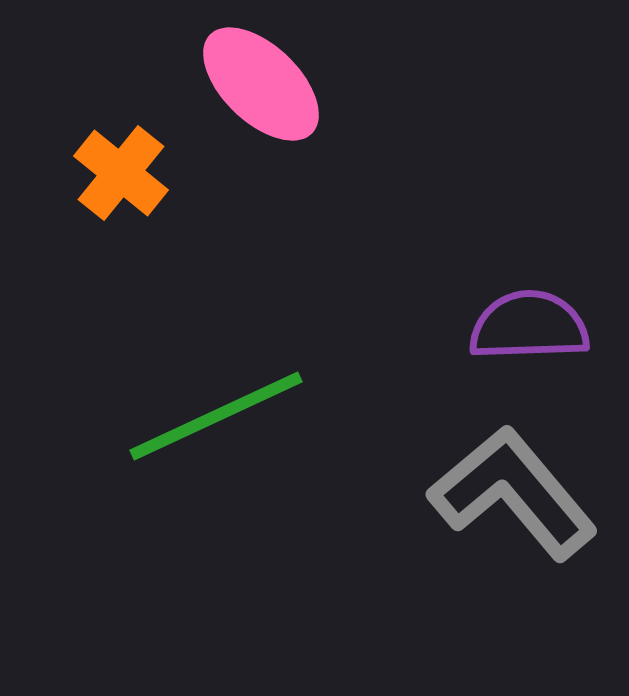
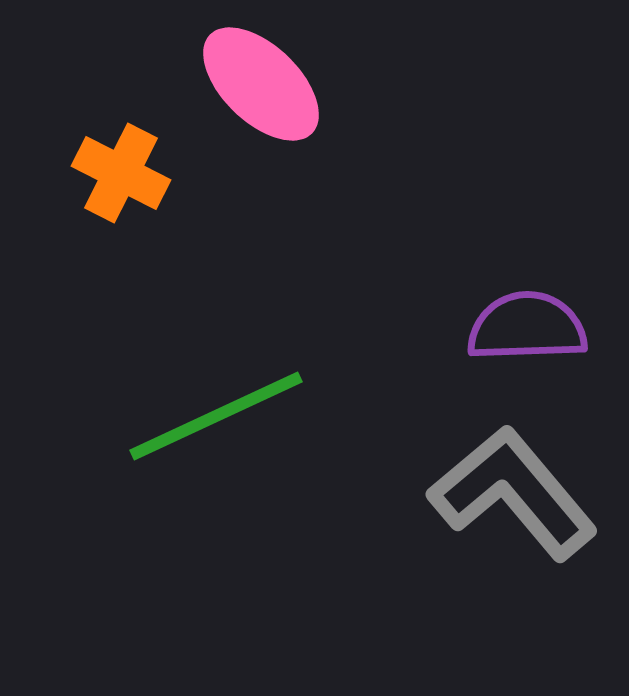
orange cross: rotated 12 degrees counterclockwise
purple semicircle: moved 2 px left, 1 px down
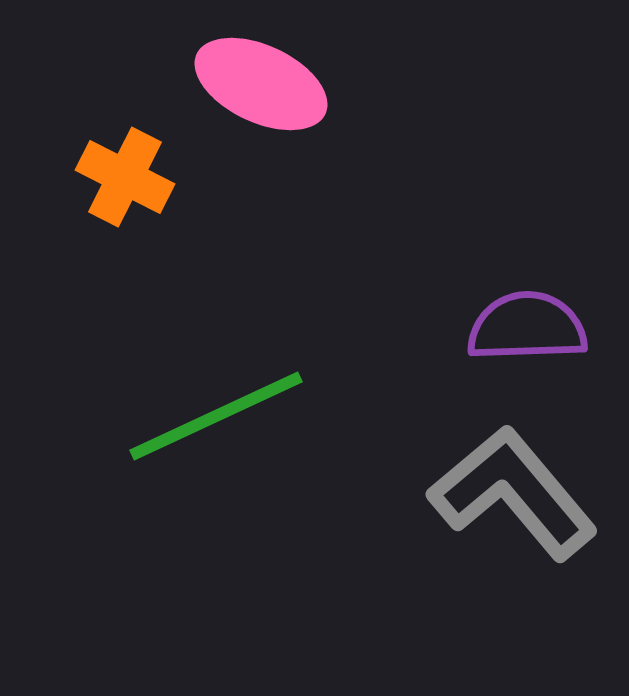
pink ellipse: rotated 19 degrees counterclockwise
orange cross: moved 4 px right, 4 px down
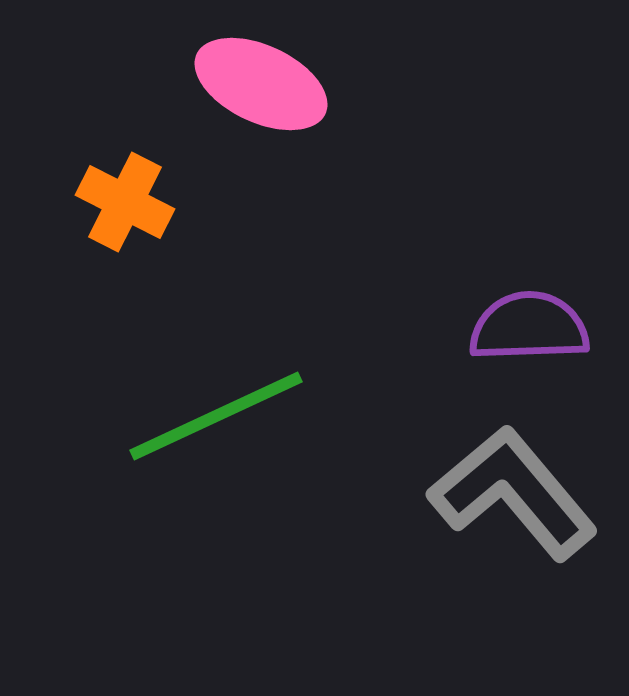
orange cross: moved 25 px down
purple semicircle: moved 2 px right
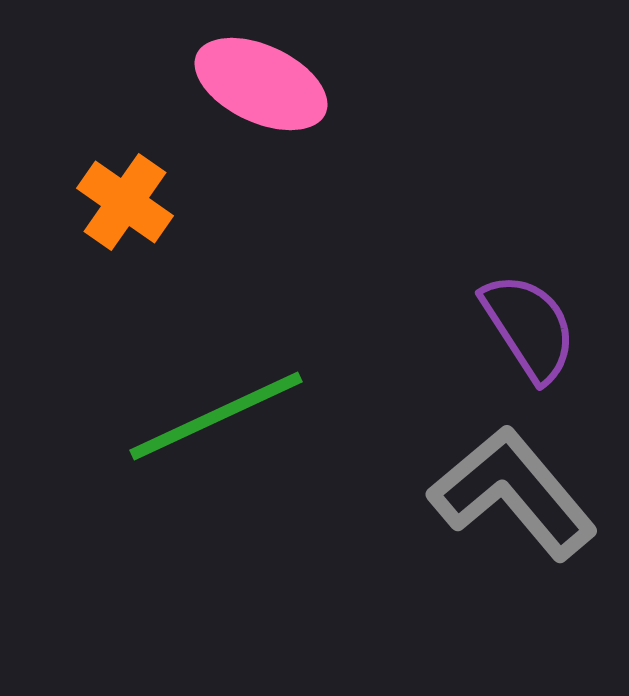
orange cross: rotated 8 degrees clockwise
purple semicircle: rotated 59 degrees clockwise
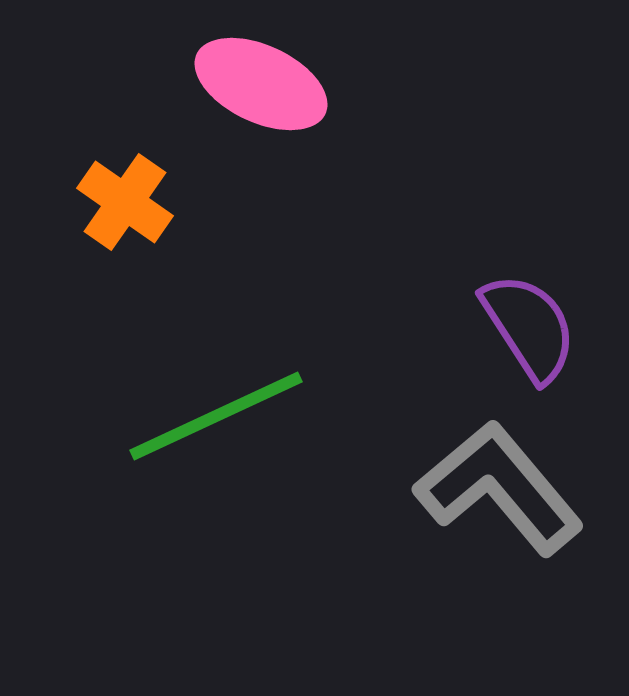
gray L-shape: moved 14 px left, 5 px up
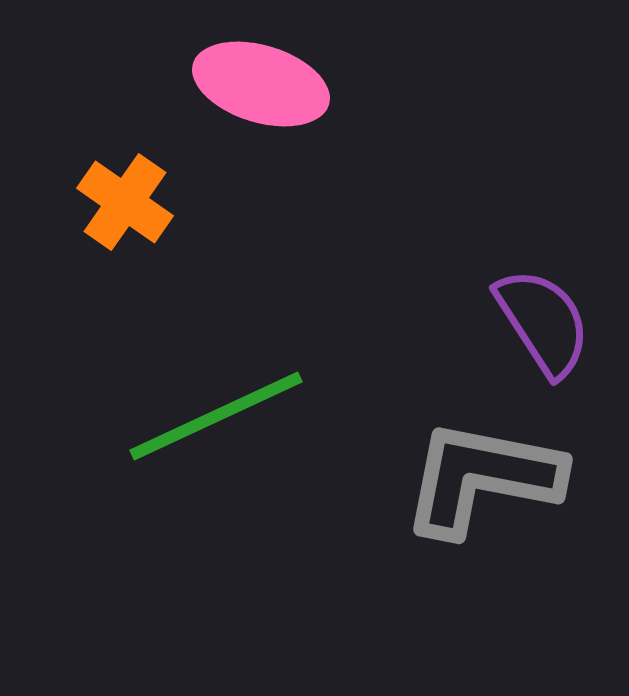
pink ellipse: rotated 8 degrees counterclockwise
purple semicircle: moved 14 px right, 5 px up
gray L-shape: moved 17 px left, 10 px up; rotated 39 degrees counterclockwise
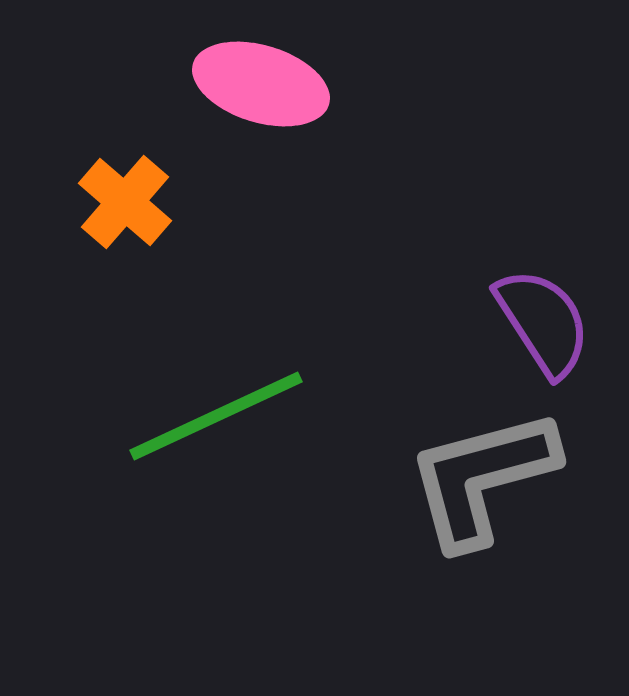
orange cross: rotated 6 degrees clockwise
gray L-shape: rotated 26 degrees counterclockwise
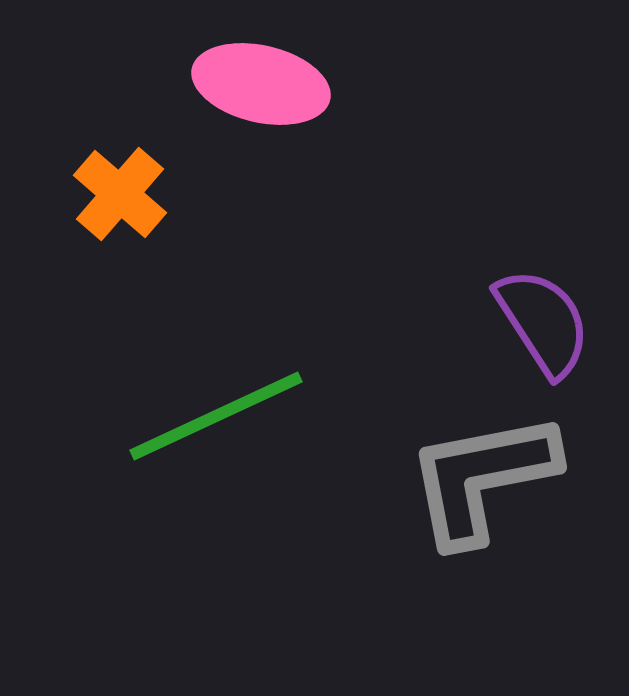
pink ellipse: rotated 4 degrees counterclockwise
orange cross: moved 5 px left, 8 px up
gray L-shape: rotated 4 degrees clockwise
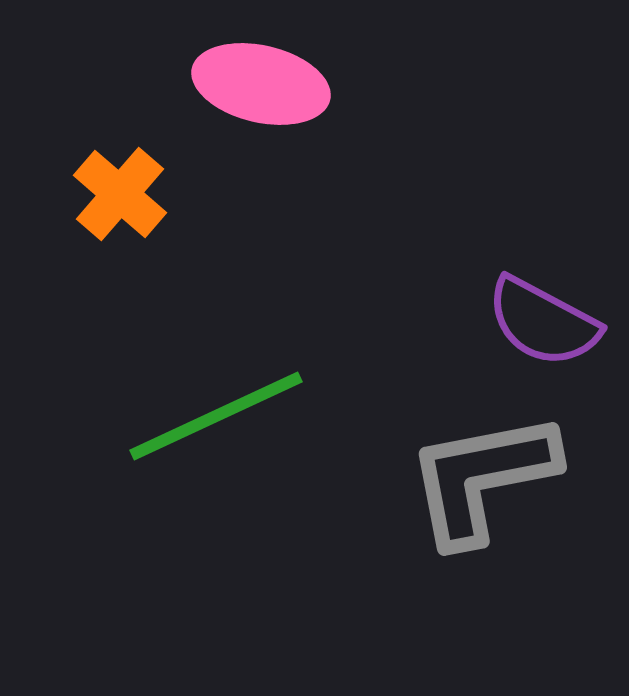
purple semicircle: rotated 151 degrees clockwise
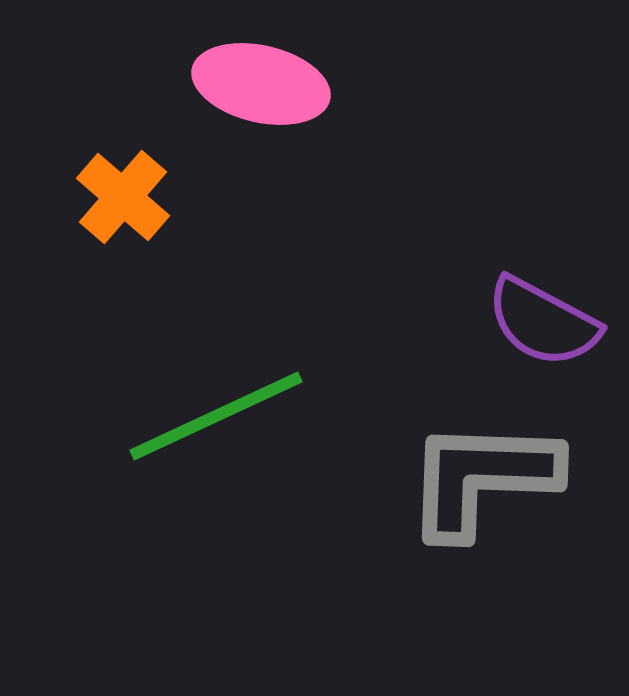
orange cross: moved 3 px right, 3 px down
gray L-shape: rotated 13 degrees clockwise
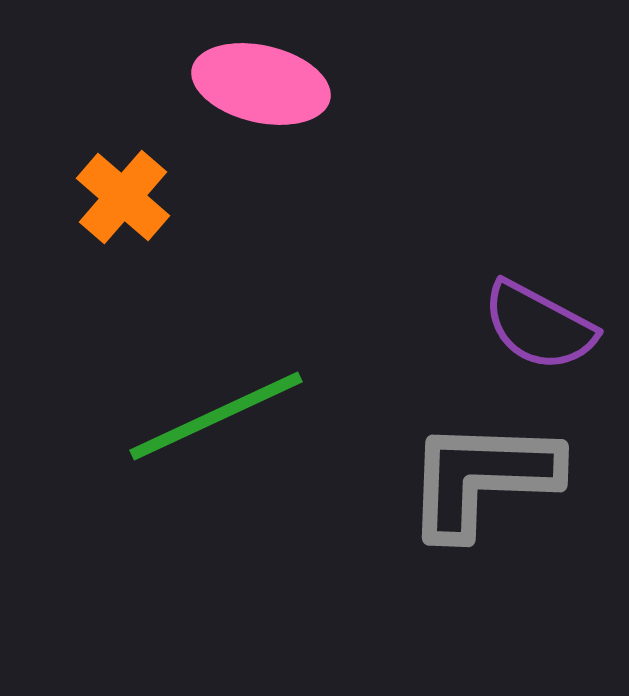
purple semicircle: moved 4 px left, 4 px down
